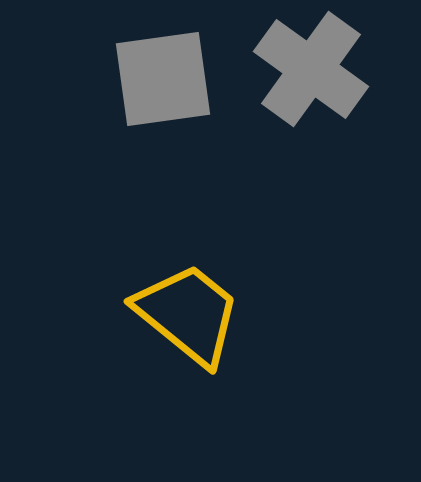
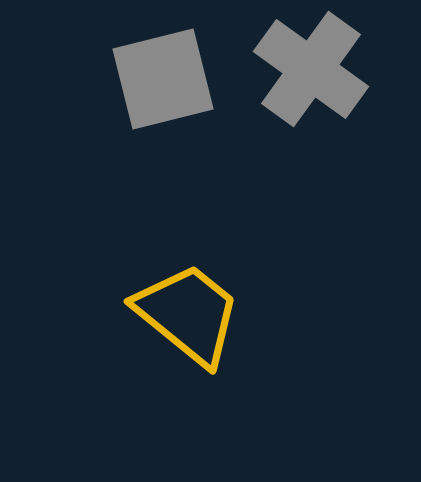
gray square: rotated 6 degrees counterclockwise
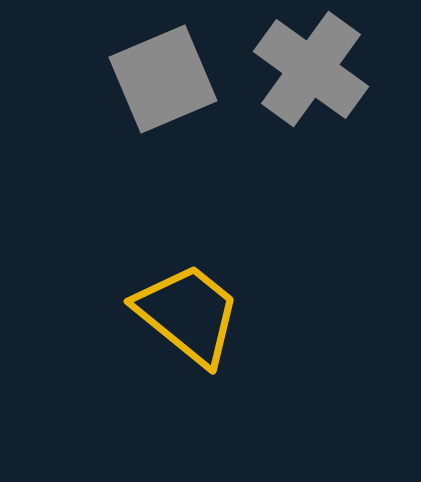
gray square: rotated 9 degrees counterclockwise
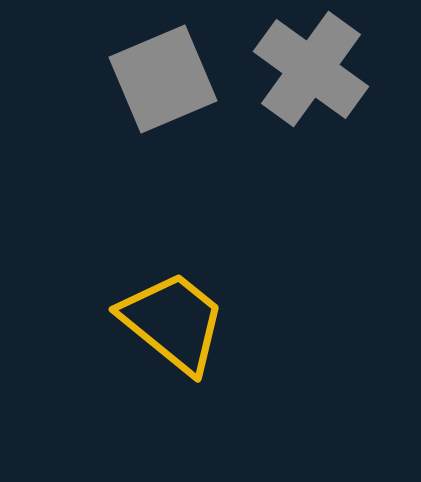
yellow trapezoid: moved 15 px left, 8 px down
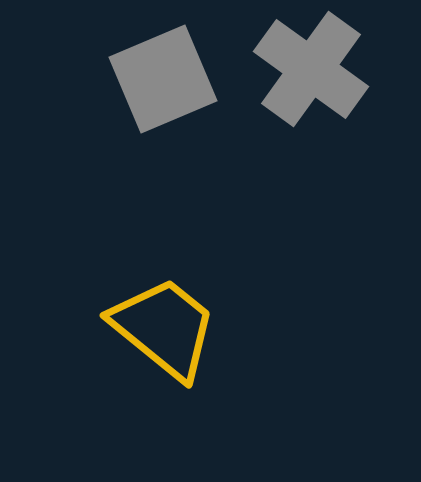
yellow trapezoid: moved 9 px left, 6 px down
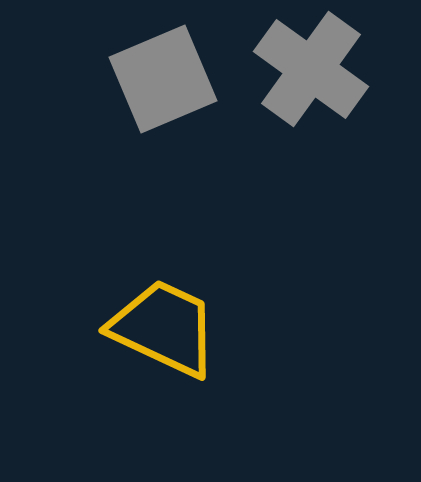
yellow trapezoid: rotated 14 degrees counterclockwise
